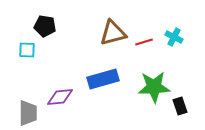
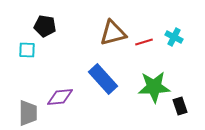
blue rectangle: rotated 64 degrees clockwise
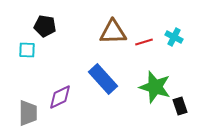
brown triangle: moved 1 px up; rotated 12 degrees clockwise
green star: moved 1 px right; rotated 20 degrees clockwise
purple diamond: rotated 20 degrees counterclockwise
